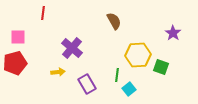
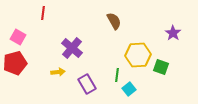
pink square: rotated 28 degrees clockwise
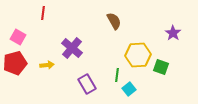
yellow arrow: moved 11 px left, 7 px up
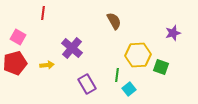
purple star: rotated 21 degrees clockwise
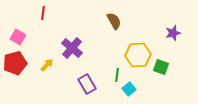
yellow arrow: rotated 40 degrees counterclockwise
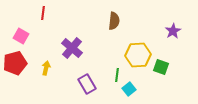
brown semicircle: rotated 36 degrees clockwise
purple star: moved 2 px up; rotated 14 degrees counterclockwise
pink square: moved 3 px right, 1 px up
yellow arrow: moved 1 px left, 3 px down; rotated 32 degrees counterclockwise
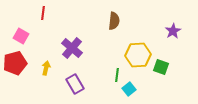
purple rectangle: moved 12 px left
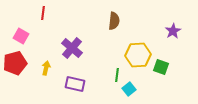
purple rectangle: rotated 48 degrees counterclockwise
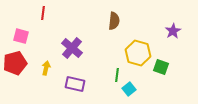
pink square: rotated 14 degrees counterclockwise
yellow hexagon: moved 2 px up; rotated 20 degrees clockwise
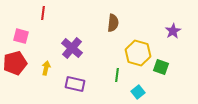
brown semicircle: moved 1 px left, 2 px down
cyan square: moved 9 px right, 3 px down
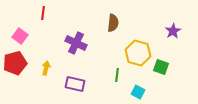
pink square: moved 1 px left; rotated 21 degrees clockwise
purple cross: moved 4 px right, 5 px up; rotated 15 degrees counterclockwise
cyan square: rotated 24 degrees counterclockwise
